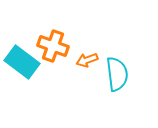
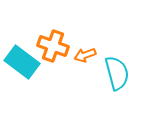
orange arrow: moved 2 px left, 5 px up
cyan semicircle: moved 1 px up; rotated 8 degrees counterclockwise
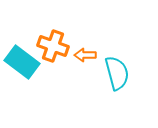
orange arrow: rotated 20 degrees clockwise
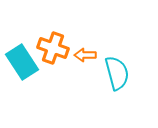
orange cross: moved 2 px down
cyan rectangle: rotated 20 degrees clockwise
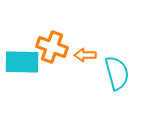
orange cross: moved 1 px left, 1 px up
cyan rectangle: rotated 56 degrees counterclockwise
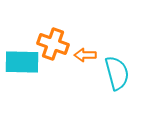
orange cross: moved 1 px right, 3 px up
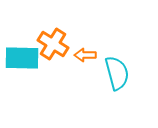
orange cross: rotated 12 degrees clockwise
cyan rectangle: moved 4 px up
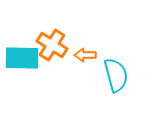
orange cross: moved 1 px left, 1 px down
cyan semicircle: moved 1 px left, 2 px down
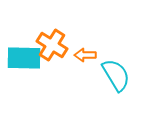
cyan rectangle: moved 2 px right
cyan semicircle: rotated 16 degrees counterclockwise
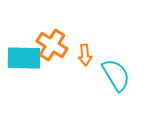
orange arrow: rotated 95 degrees counterclockwise
